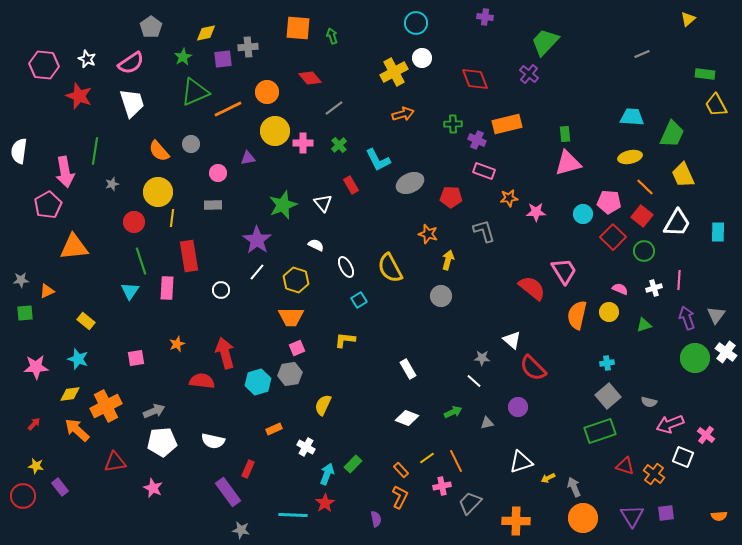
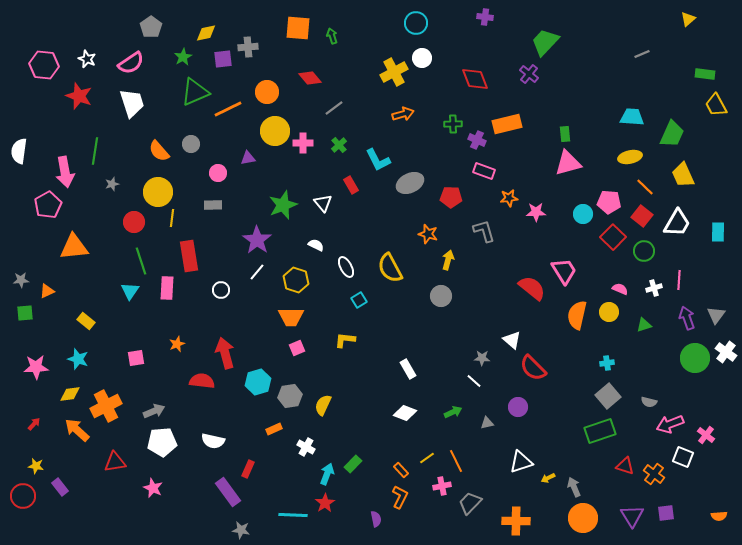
gray hexagon at (290, 374): moved 22 px down
white diamond at (407, 418): moved 2 px left, 5 px up
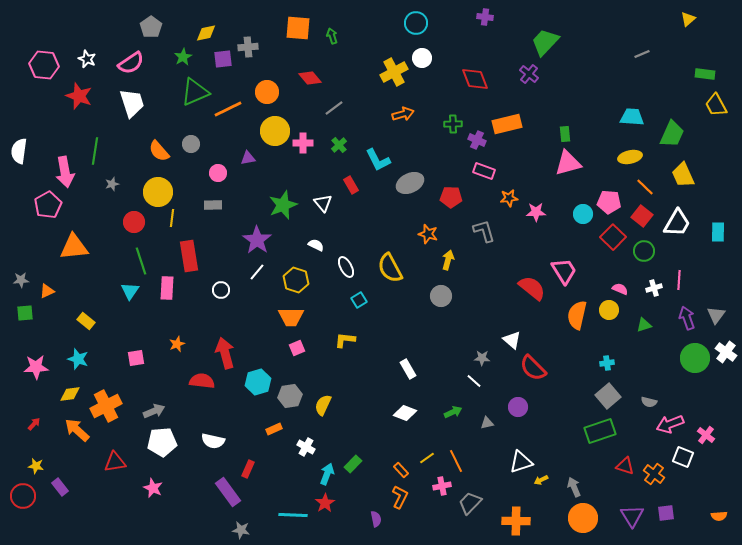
yellow circle at (609, 312): moved 2 px up
yellow arrow at (548, 478): moved 7 px left, 2 px down
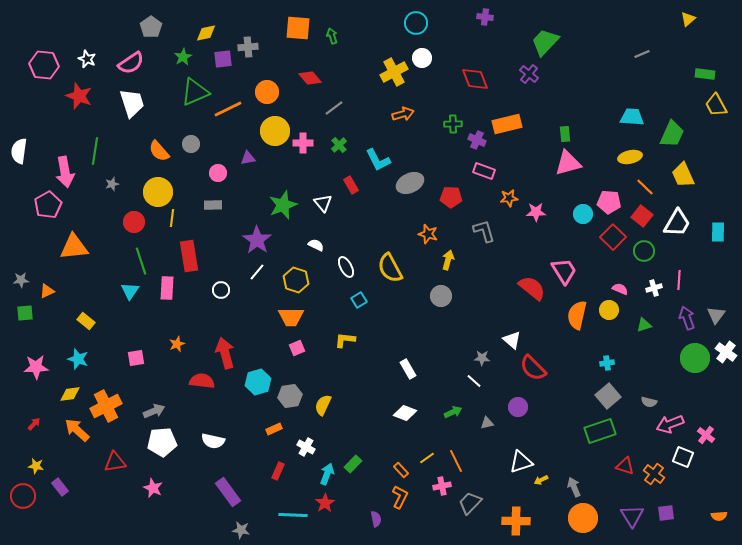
red rectangle at (248, 469): moved 30 px right, 2 px down
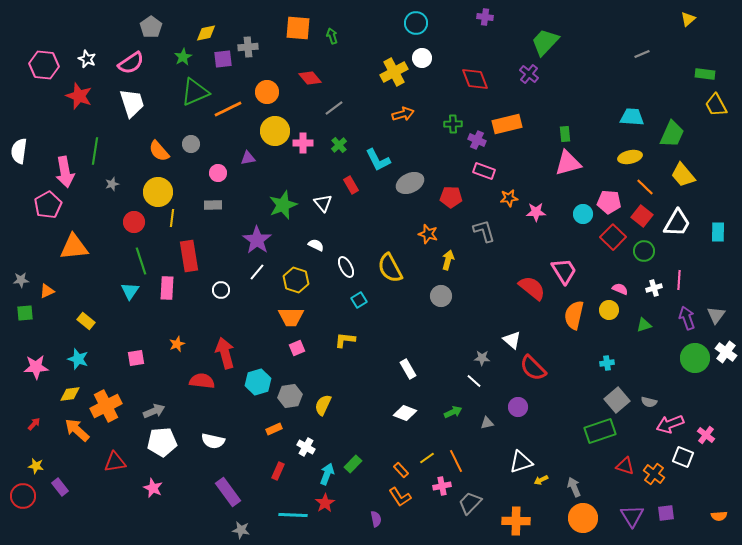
yellow trapezoid at (683, 175): rotated 16 degrees counterclockwise
orange semicircle at (577, 315): moved 3 px left
gray square at (608, 396): moved 9 px right, 4 px down
orange L-shape at (400, 497): rotated 120 degrees clockwise
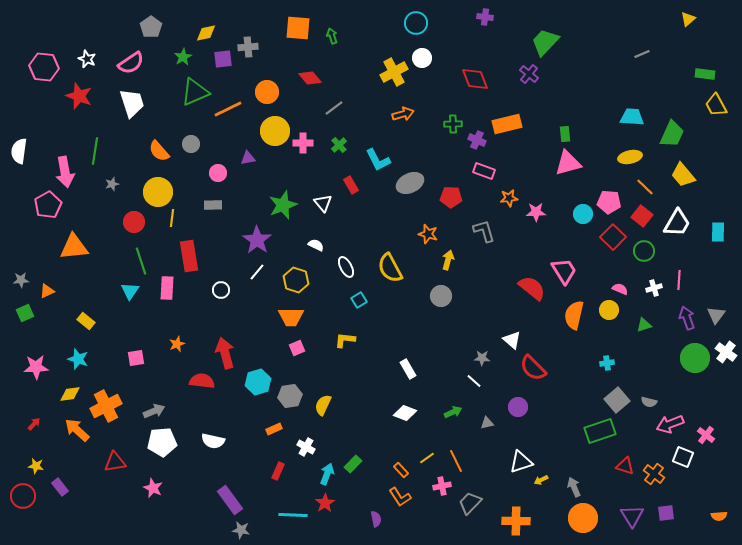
pink hexagon at (44, 65): moved 2 px down
green square at (25, 313): rotated 18 degrees counterclockwise
purple rectangle at (228, 492): moved 2 px right, 8 px down
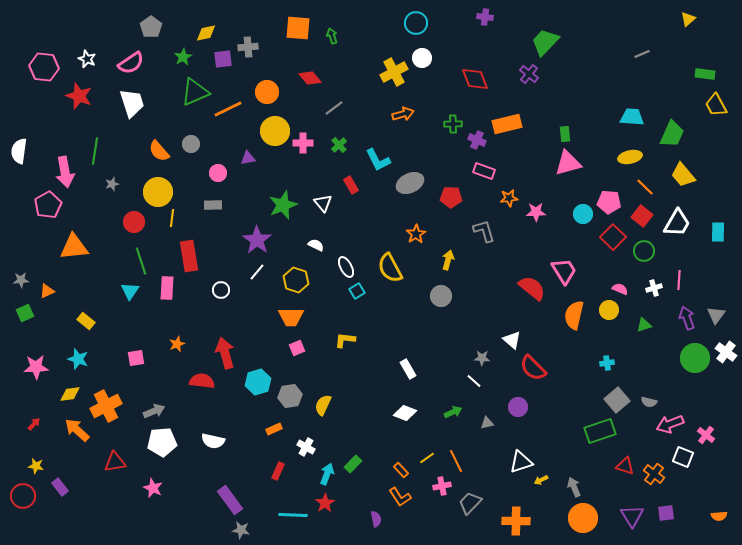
orange star at (428, 234): moved 12 px left; rotated 24 degrees clockwise
cyan square at (359, 300): moved 2 px left, 9 px up
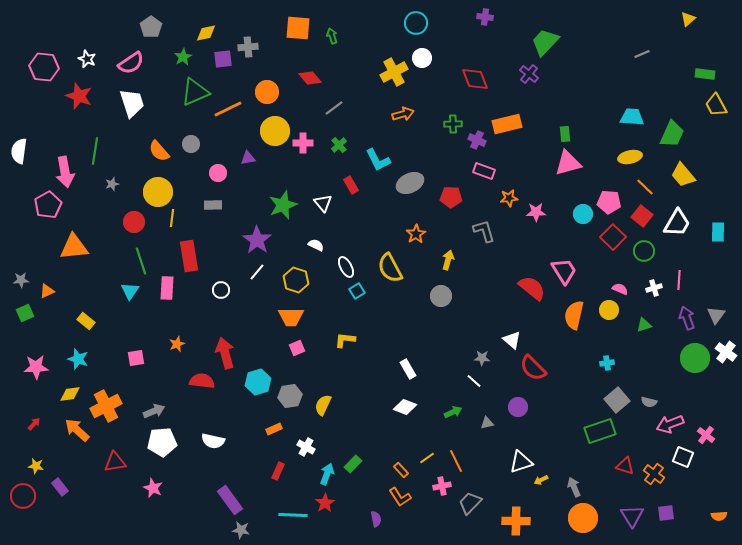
white diamond at (405, 413): moved 6 px up
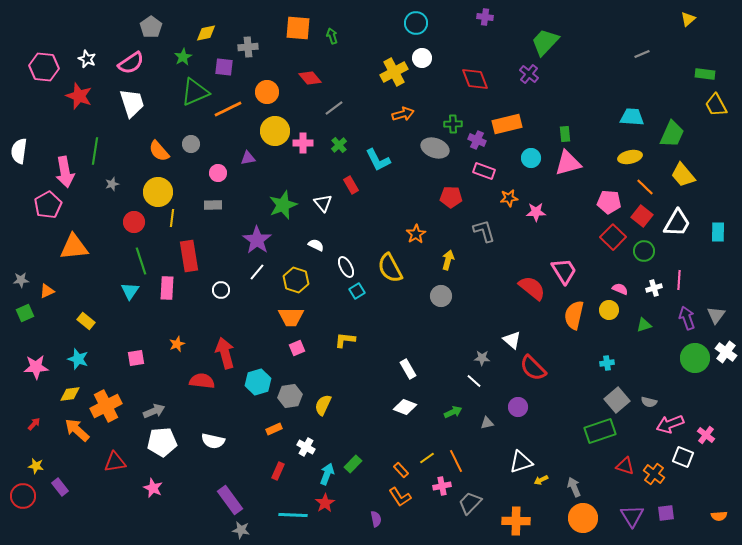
purple square at (223, 59): moved 1 px right, 8 px down; rotated 12 degrees clockwise
gray ellipse at (410, 183): moved 25 px right, 35 px up; rotated 44 degrees clockwise
cyan circle at (583, 214): moved 52 px left, 56 px up
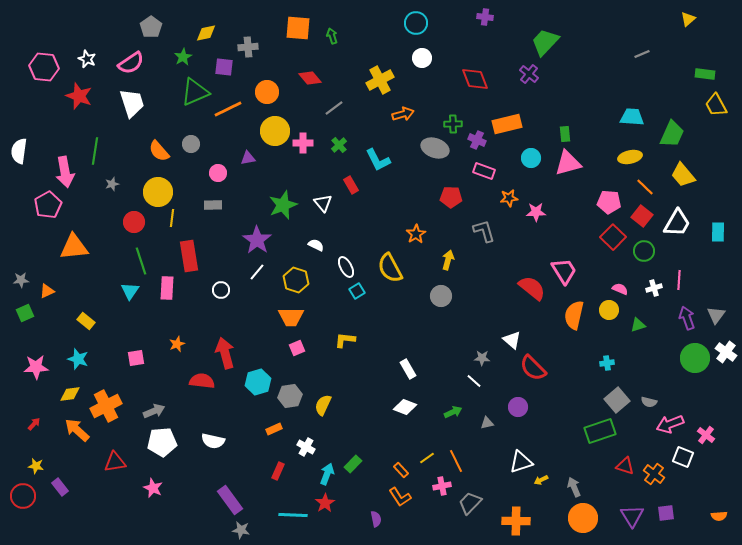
yellow cross at (394, 72): moved 14 px left, 8 px down
green triangle at (644, 325): moved 6 px left
